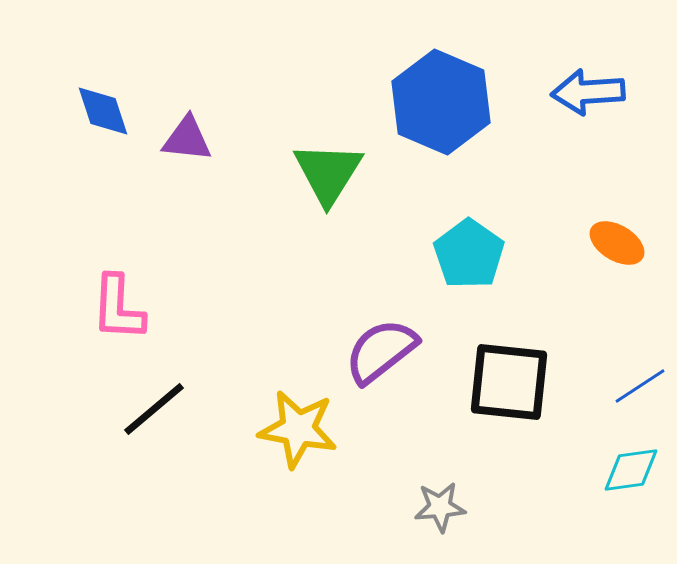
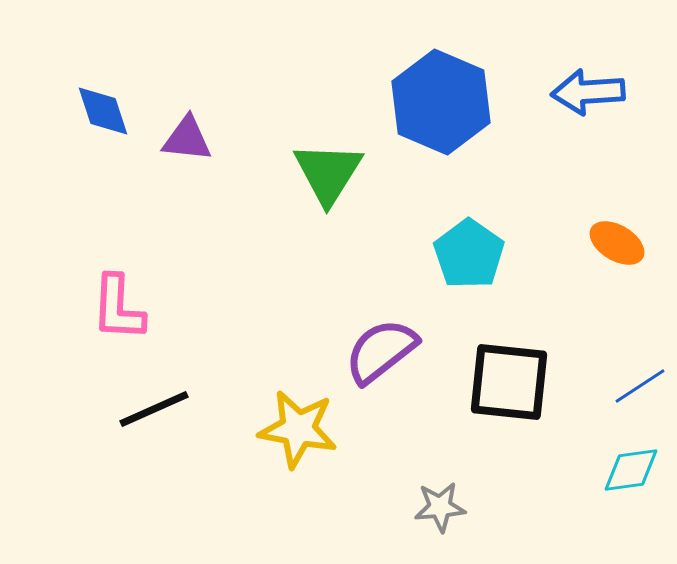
black line: rotated 16 degrees clockwise
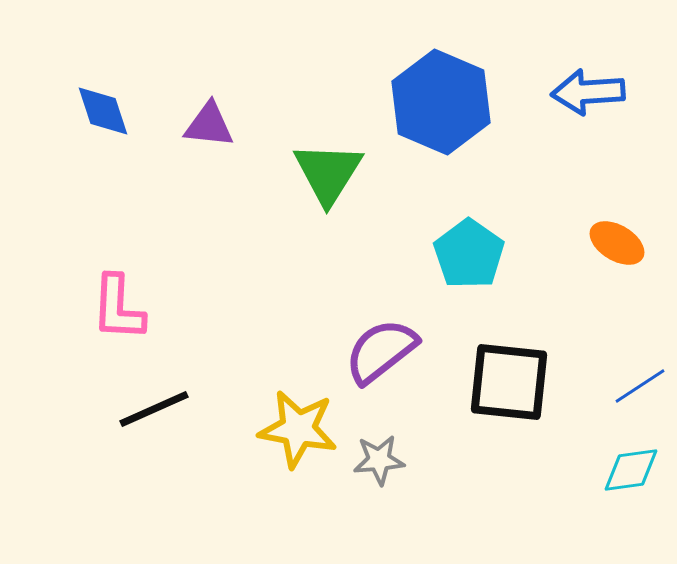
purple triangle: moved 22 px right, 14 px up
gray star: moved 61 px left, 47 px up
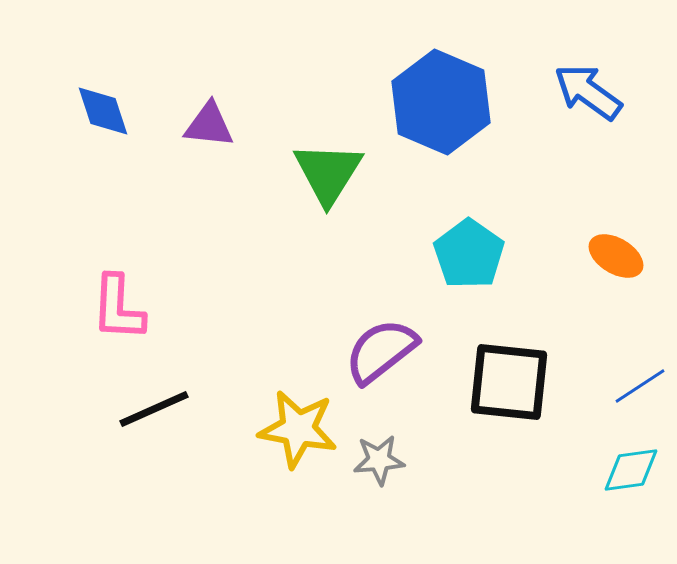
blue arrow: rotated 40 degrees clockwise
orange ellipse: moved 1 px left, 13 px down
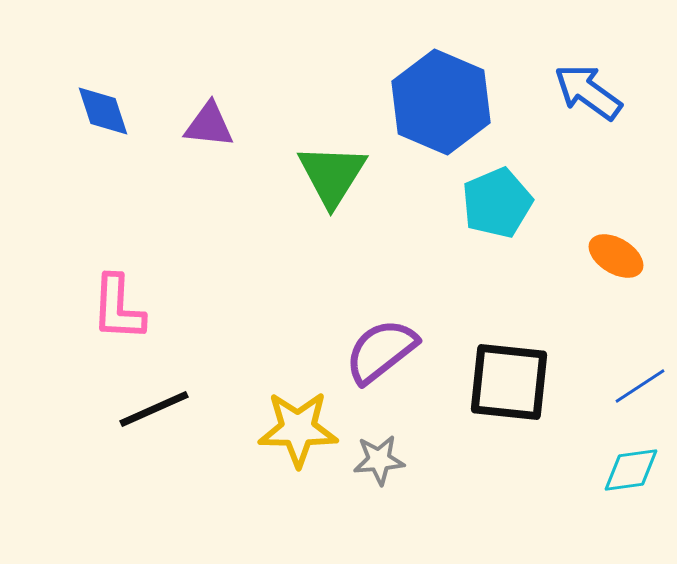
green triangle: moved 4 px right, 2 px down
cyan pentagon: moved 28 px right, 51 px up; rotated 14 degrees clockwise
yellow star: rotated 10 degrees counterclockwise
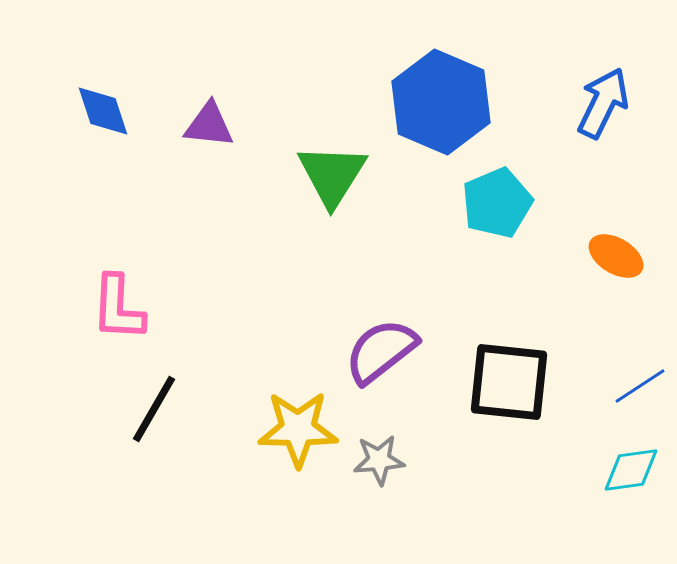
blue arrow: moved 15 px right, 11 px down; rotated 80 degrees clockwise
black line: rotated 36 degrees counterclockwise
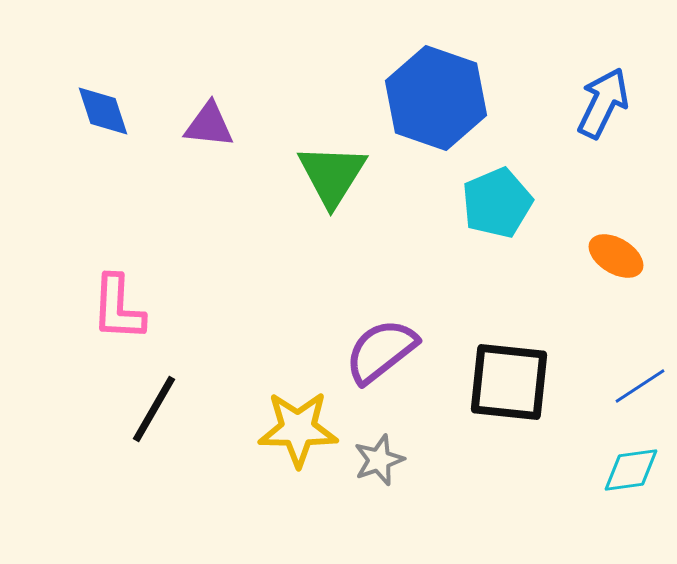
blue hexagon: moved 5 px left, 4 px up; rotated 4 degrees counterclockwise
gray star: rotated 15 degrees counterclockwise
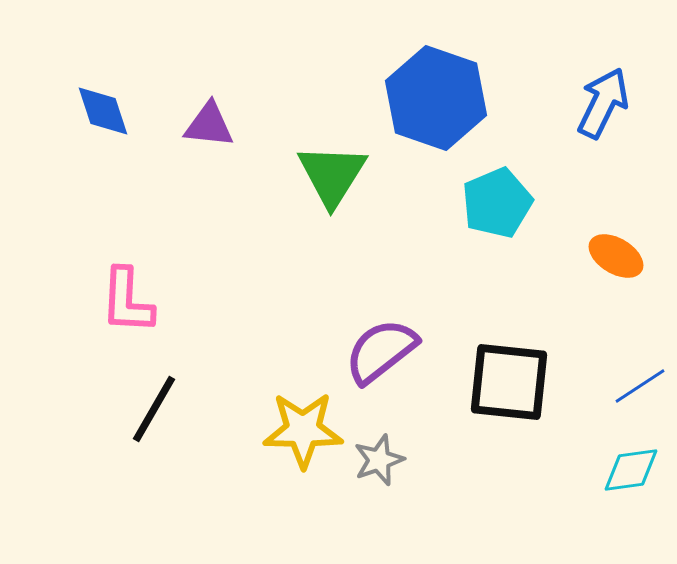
pink L-shape: moved 9 px right, 7 px up
yellow star: moved 5 px right, 1 px down
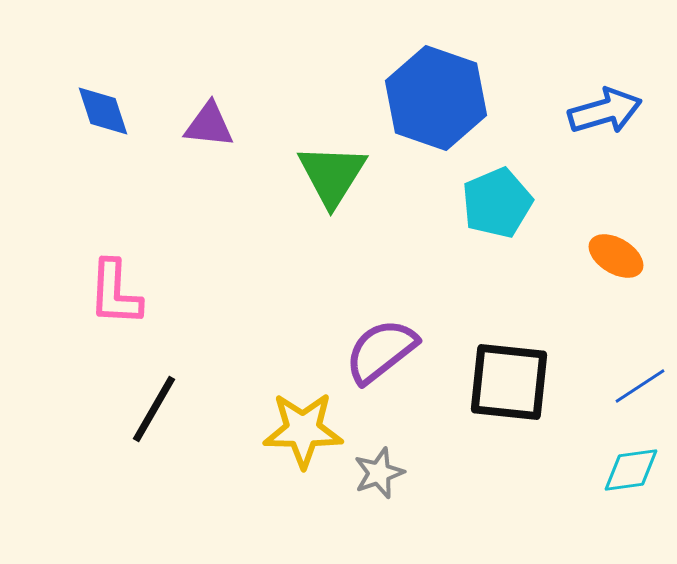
blue arrow: moved 2 px right, 8 px down; rotated 48 degrees clockwise
pink L-shape: moved 12 px left, 8 px up
gray star: moved 13 px down
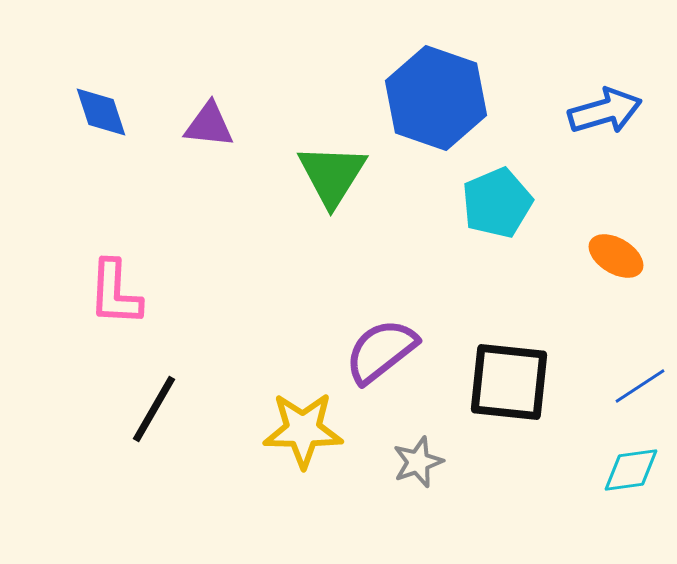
blue diamond: moved 2 px left, 1 px down
gray star: moved 39 px right, 11 px up
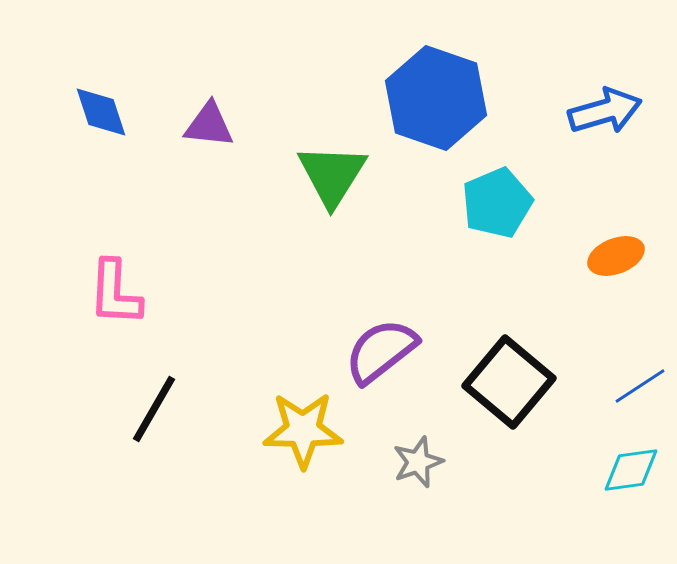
orange ellipse: rotated 52 degrees counterclockwise
black square: rotated 34 degrees clockwise
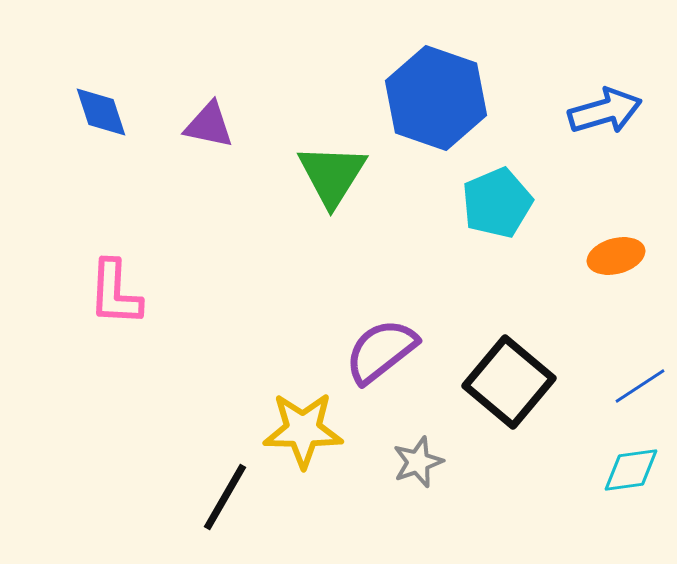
purple triangle: rotated 6 degrees clockwise
orange ellipse: rotated 6 degrees clockwise
black line: moved 71 px right, 88 px down
